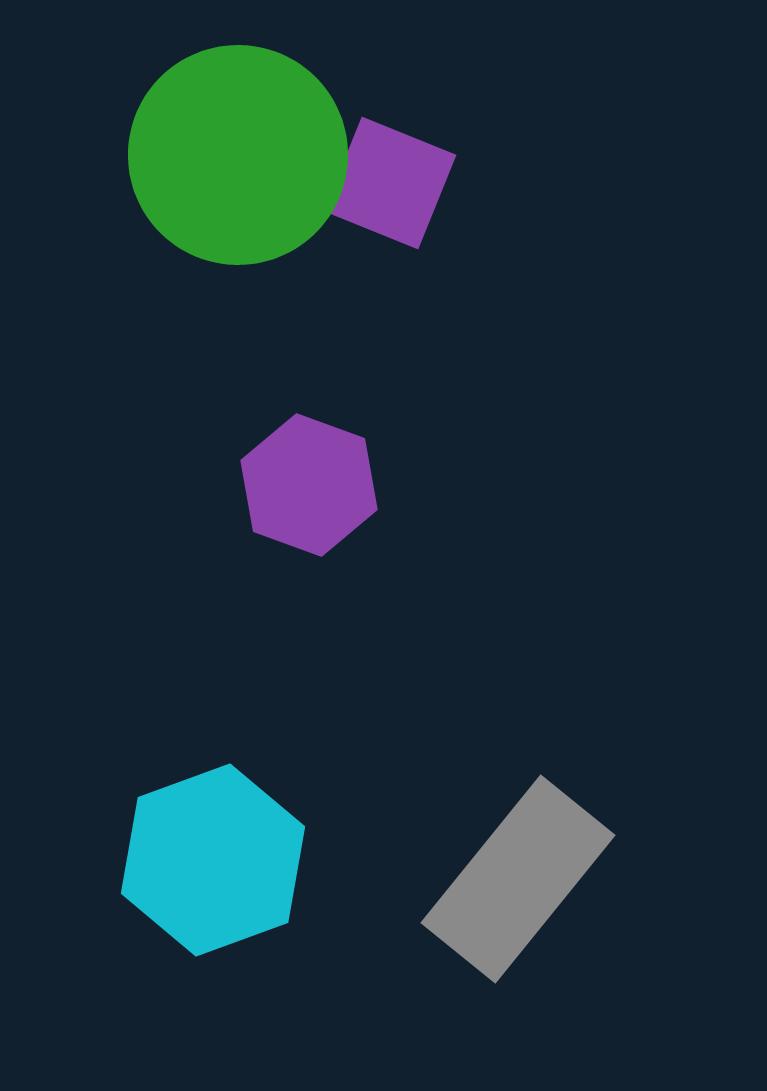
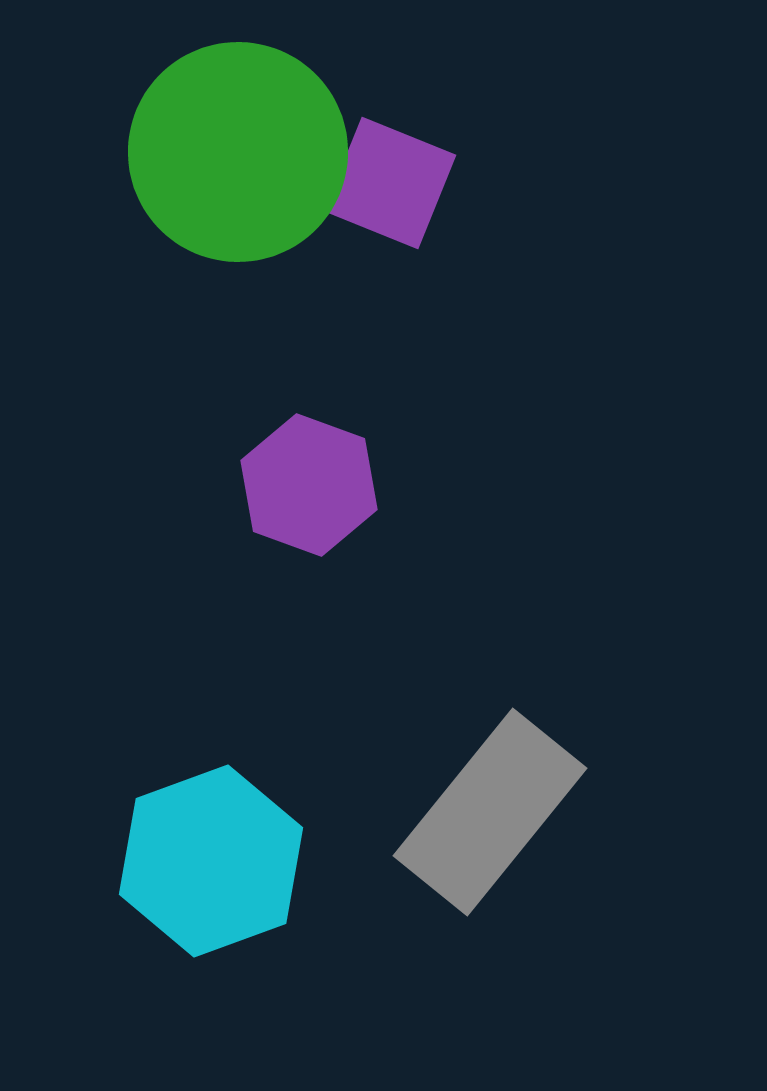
green circle: moved 3 px up
cyan hexagon: moved 2 px left, 1 px down
gray rectangle: moved 28 px left, 67 px up
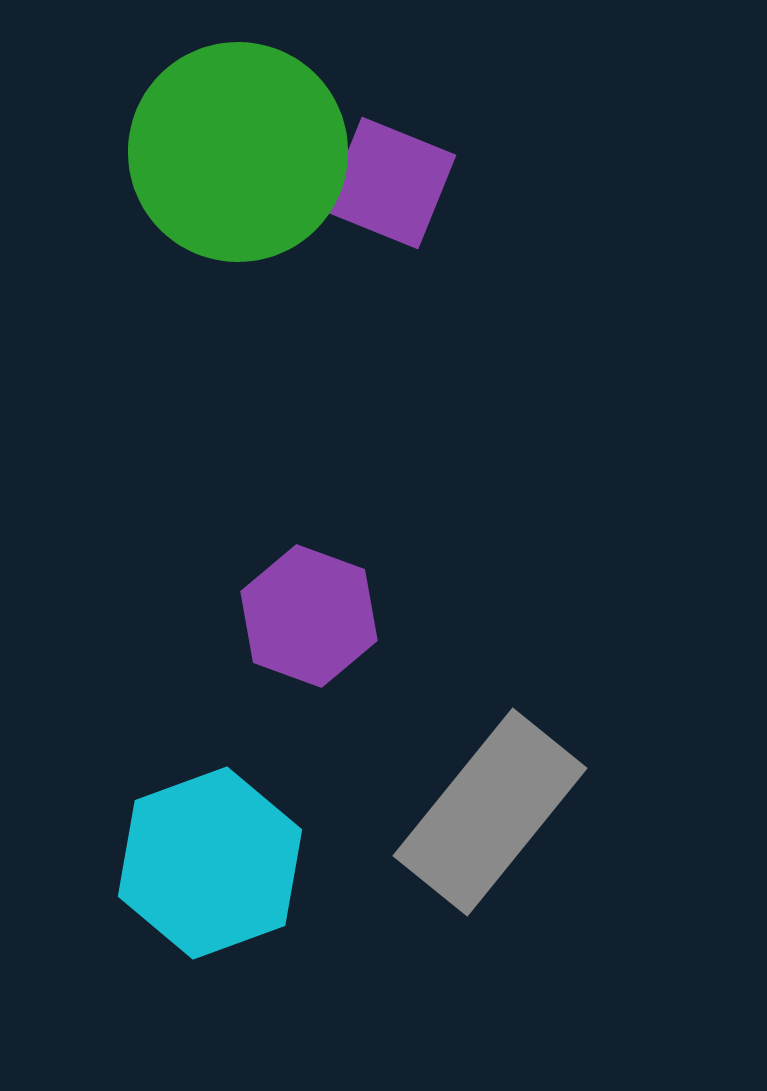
purple hexagon: moved 131 px down
cyan hexagon: moved 1 px left, 2 px down
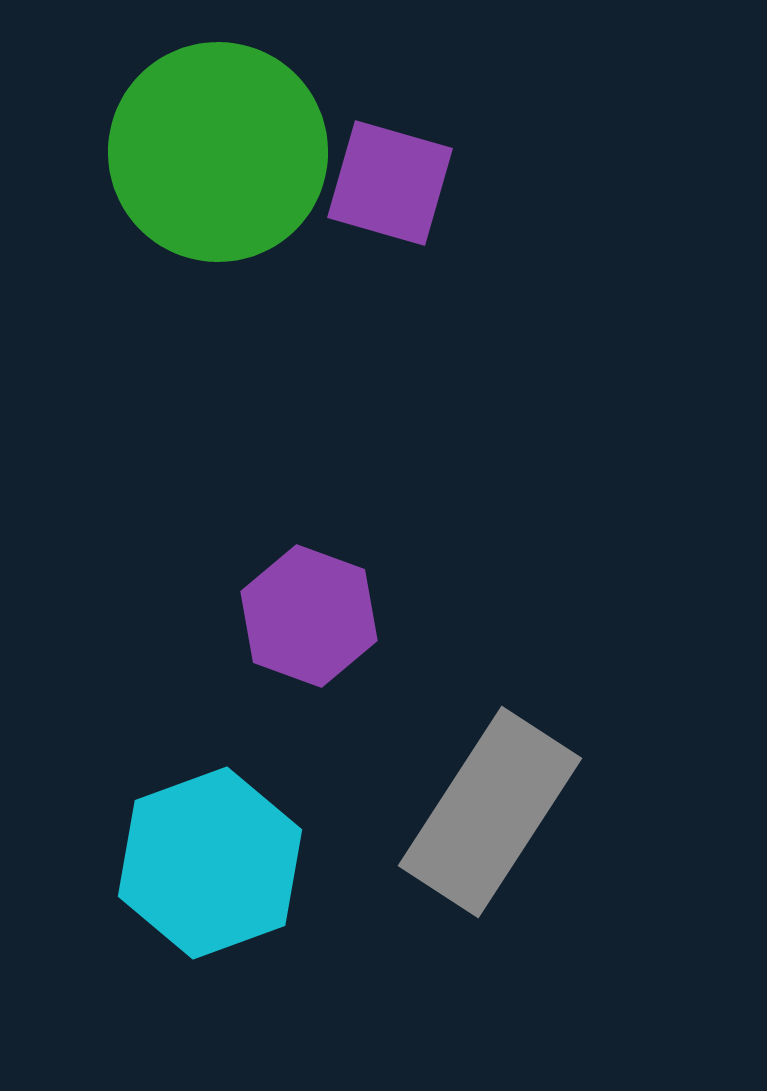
green circle: moved 20 px left
purple square: rotated 6 degrees counterclockwise
gray rectangle: rotated 6 degrees counterclockwise
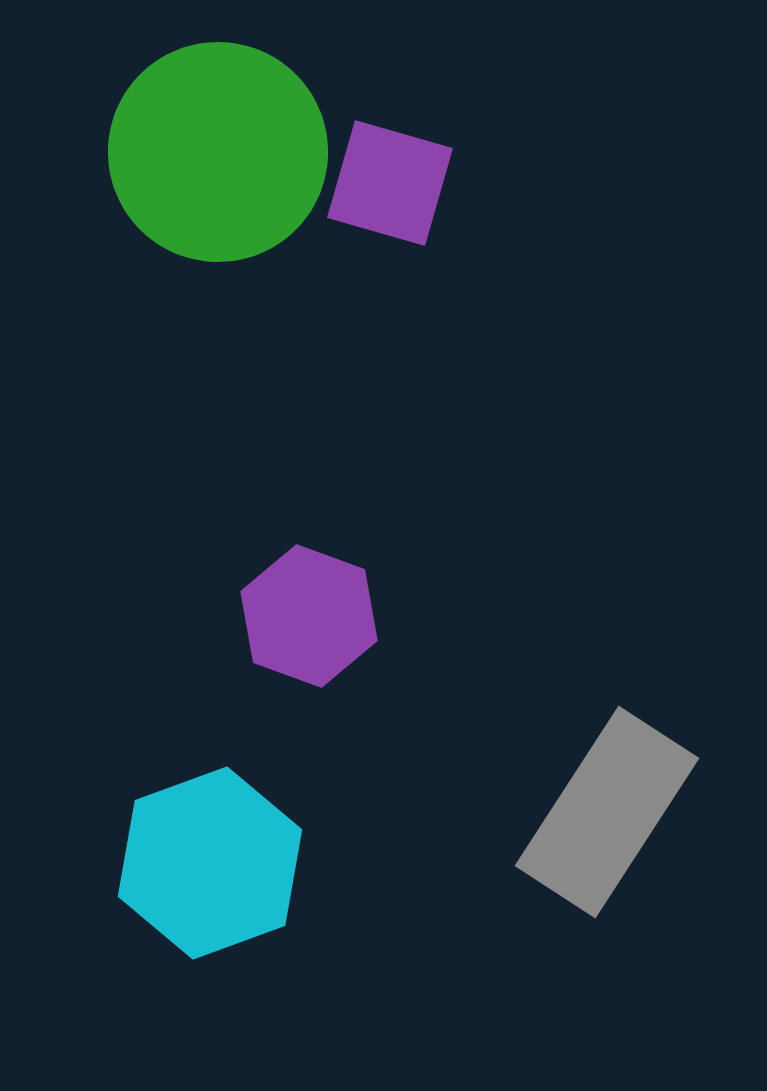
gray rectangle: moved 117 px right
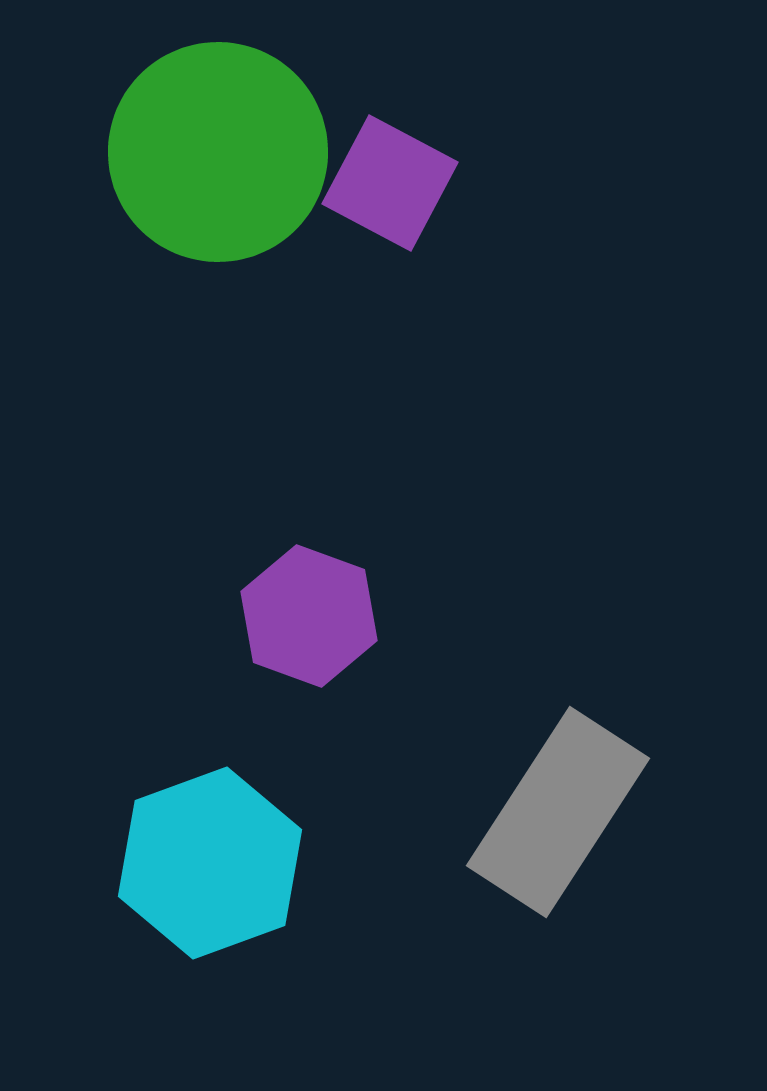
purple square: rotated 12 degrees clockwise
gray rectangle: moved 49 px left
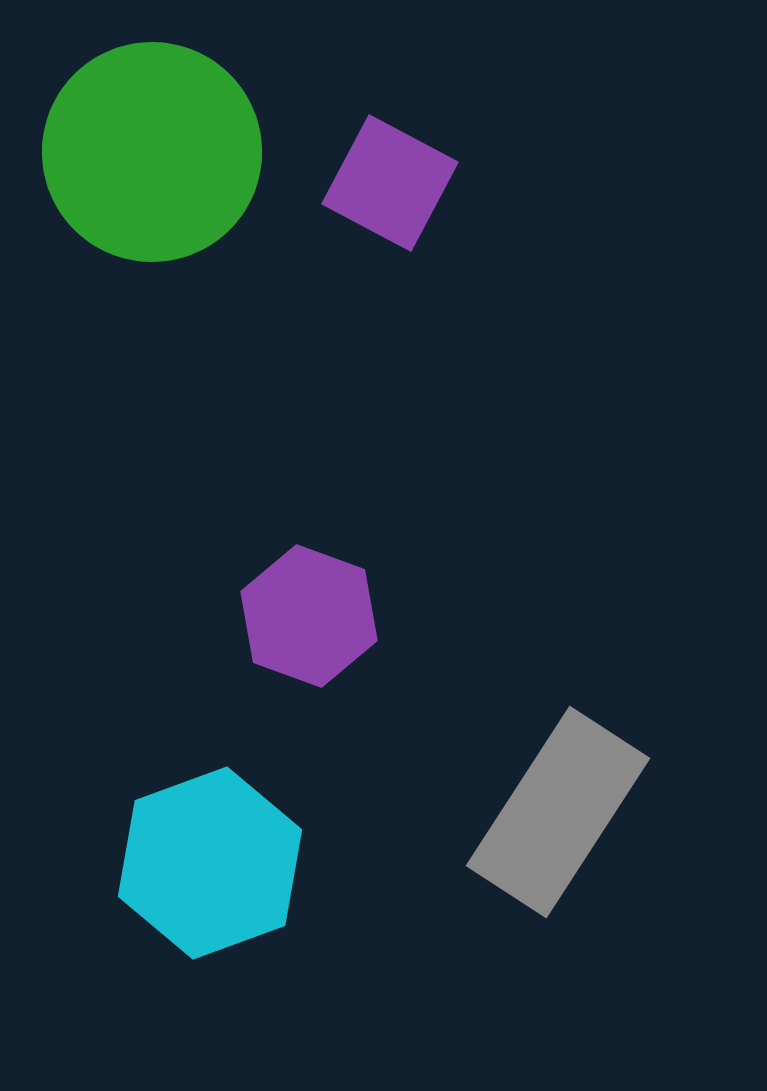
green circle: moved 66 px left
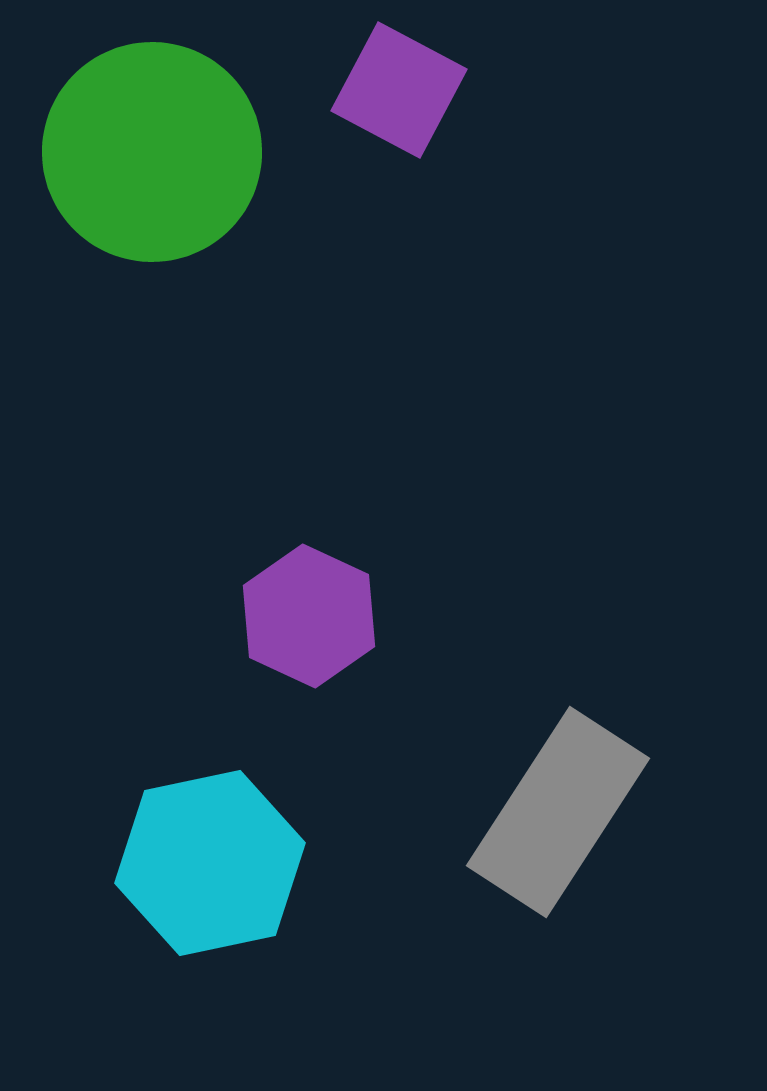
purple square: moved 9 px right, 93 px up
purple hexagon: rotated 5 degrees clockwise
cyan hexagon: rotated 8 degrees clockwise
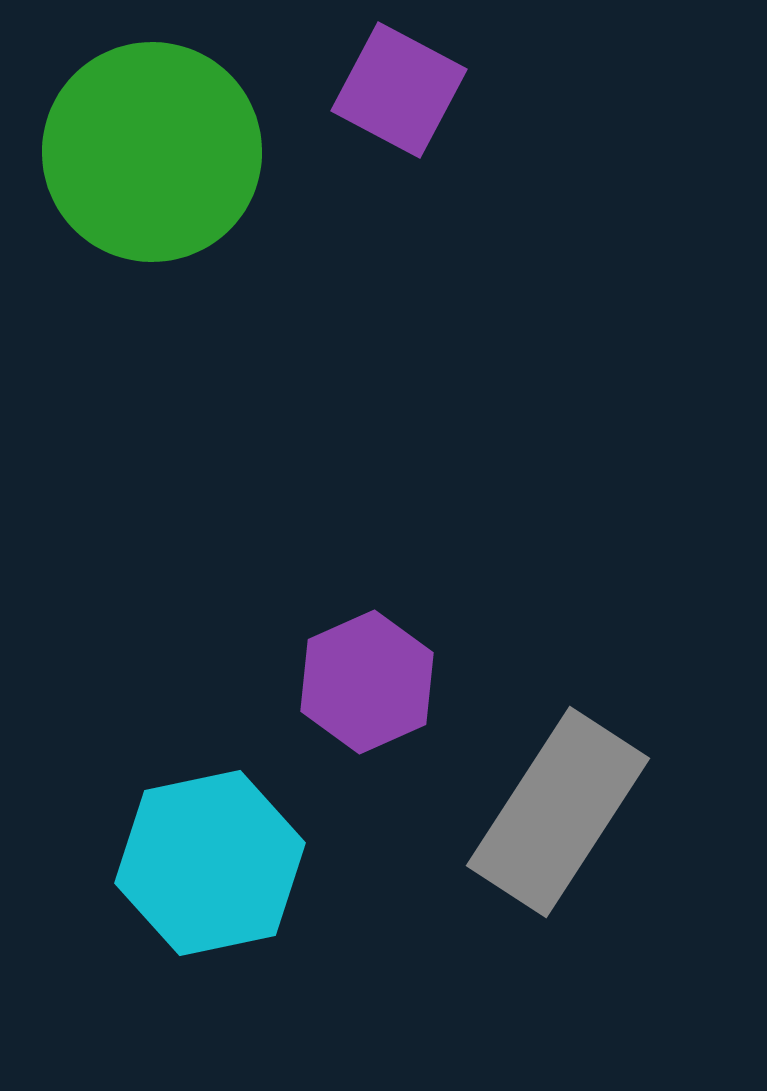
purple hexagon: moved 58 px right, 66 px down; rotated 11 degrees clockwise
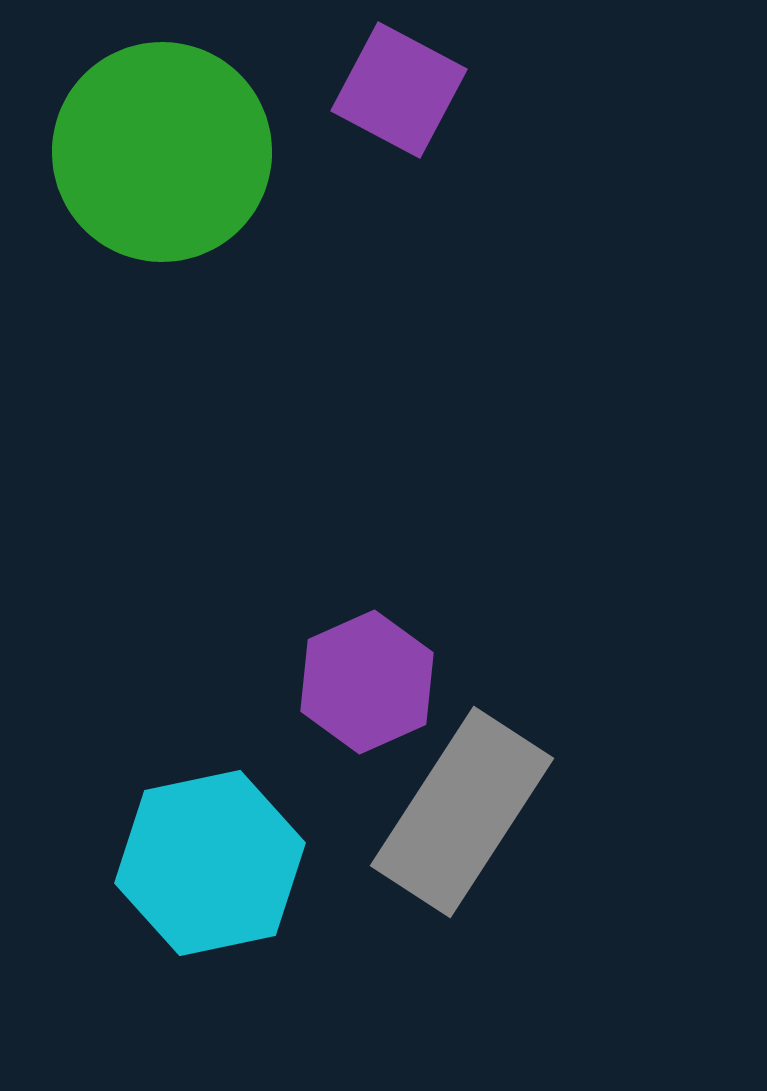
green circle: moved 10 px right
gray rectangle: moved 96 px left
